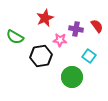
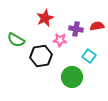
red semicircle: rotated 64 degrees counterclockwise
green semicircle: moved 1 px right, 3 px down
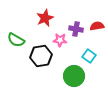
green circle: moved 2 px right, 1 px up
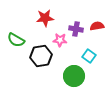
red star: rotated 18 degrees clockwise
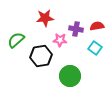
green semicircle: rotated 108 degrees clockwise
cyan square: moved 6 px right, 8 px up
green circle: moved 4 px left
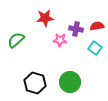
black hexagon: moved 6 px left, 27 px down; rotated 25 degrees clockwise
green circle: moved 6 px down
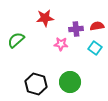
purple cross: rotated 16 degrees counterclockwise
pink star: moved 1 px right, 4 px down
black hexagon: moved 1 px right, 1 px down
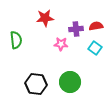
red semicircle: moved 1 px left
green semicircle: rotated 126 degrees clockwise
black hexagon: rotated 10 degrees counterclockwise
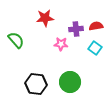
green semicircle: rotated 36 degrees counterclockwise
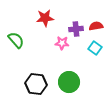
pink star: moved 1 px right, 1 px up
green circle: moved 1 px left
